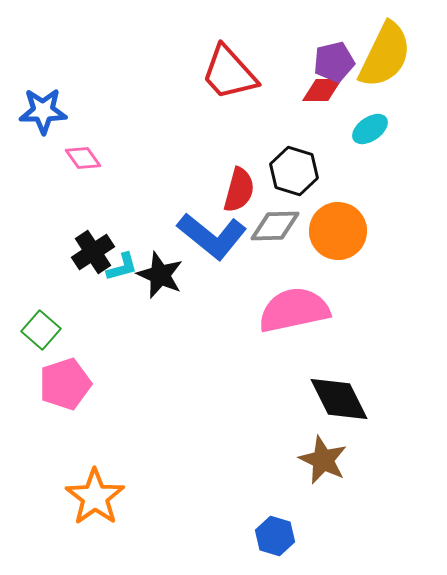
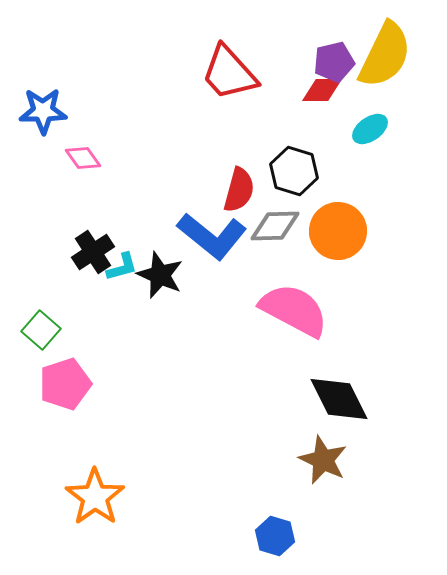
pink semicircle: rotated 40 degrees clockwise
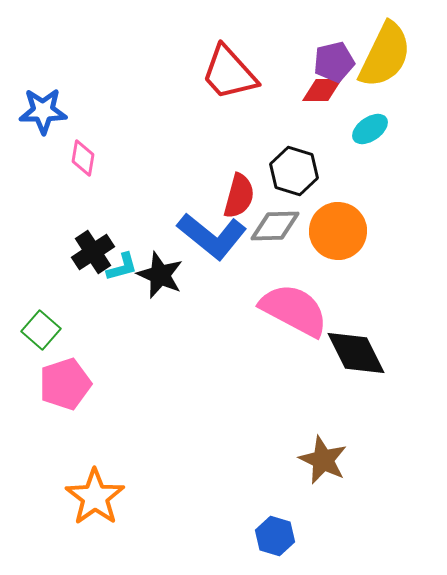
pink diamond: rotated 45 degrees clockwise
red semicircle: moved 6 px down
black diamond: moved 17 px right, 46 px up
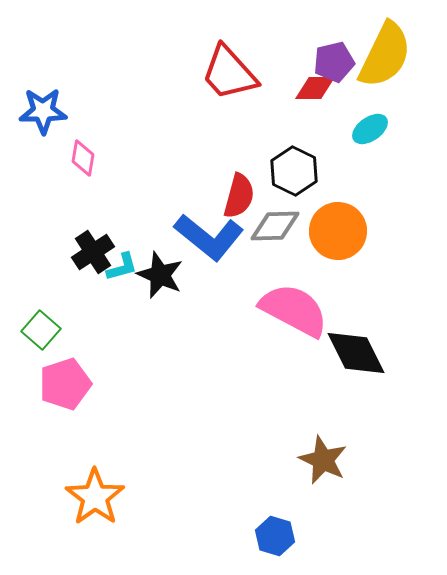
red diamond: moved 7 px left, 2 px up
black hexagon: rotated 9 degrees clockwise
blue L-shape: moved 3 px left, 1 px down
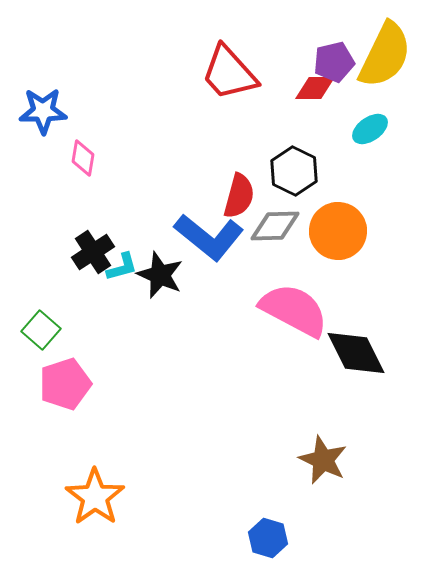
blue hexagon: moved 7 px left, 2 px down
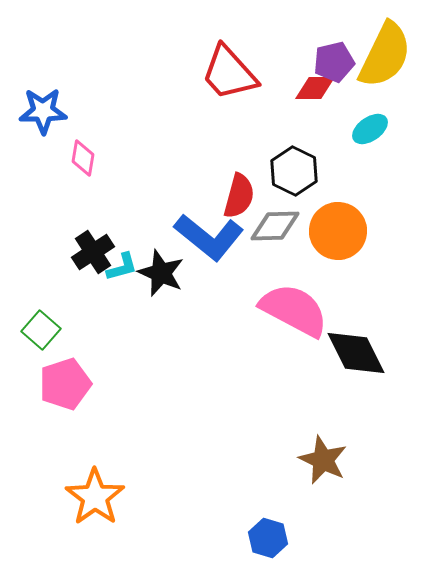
black star: moved 1 px right, 2 px up
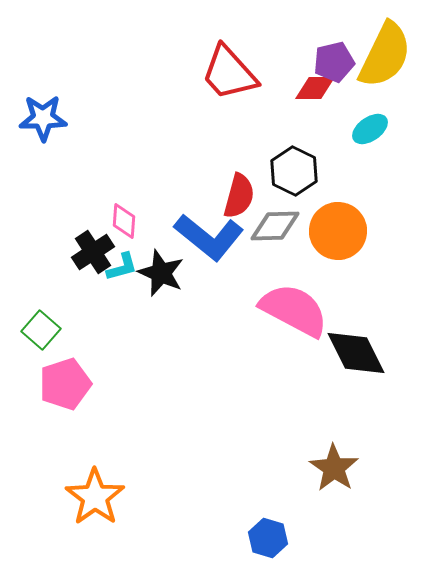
blue star: moved 7 px down
pink diamond: moved 41 px right, 63 px down; rotated 6 degrees counterclockwise
brown star: moved 11 px right, 8 px down; rotated 9 degrees clockwise
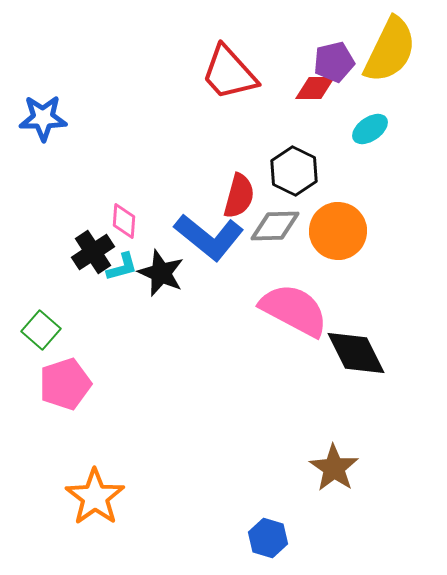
yellow semicircle: moved 5 px right, 5 px up
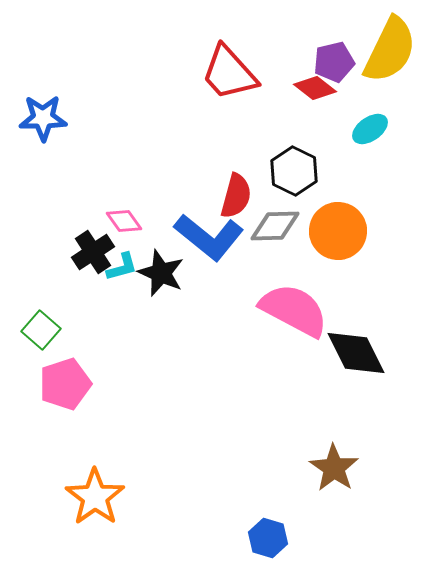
red diamond: rotated 39 degrees clockwise
red semicircle: moved 3 px left
pink diamond: rotated 39 degrees counterclockwise
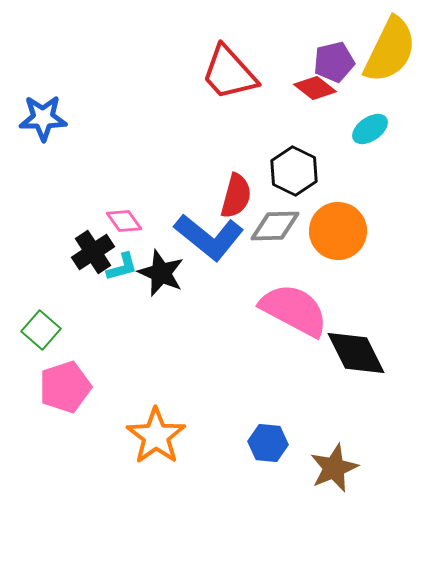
pink pentagon: moved 3 px down
brown star: rotated 15 degrees clockwise
orange star: moved 61 px right, 61 px up
blue hexagon: moved 95 px up; rotated 12 degrees counterclockwise
